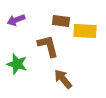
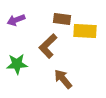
brown rectangle: moved 1 px right, 2 px up
brown L-shape: rotated 120 degrees counterclockwise
green star: rotated 20 degrees counterclockwise
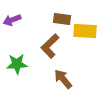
purple arrow: moved 4 px left
brown L-shape: moved 2 px right
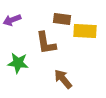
brown L-shape: moved 4 px left, 3 px up; rotated 55 degrees counterclockwise
green star: moved 1 px right, 1 px up; rotated 10 degrees clockwise
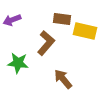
yellow rectangle: rotated 10 degrees clockwise
brown L-shape: rotated 130 degrees counterclockwise
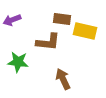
brown L-shape: moved 2 px right, 1 px up; rotated 55 degrees clockwise
green star: moved 1 px up
brown arrow: rotated 15 degrees clockwise
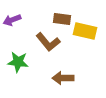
brown L-shape: rotated 45 degrees clockwise
brown arrow: moved 1 px up; rotated 65 degrees counterclockwise
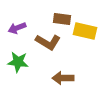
purple arrow: moved 5 px right, 8 px down
brown L-shape: rotated 20 degrees counterclockwise
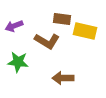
purple arrow: moved 3 px left, 2 px up
brown L-shape: moved 1 px left, 1 px up
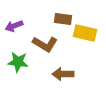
brown rectangle: moved 1 px right
yellow rectangle: moved 2 px down
brown L-shape: moved 2 px left, 3 px down
brown arrow: moved 4 px up
